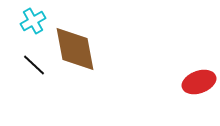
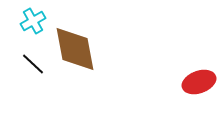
black line: moved 1 px left, 1 px up
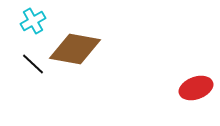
brown diamond: rotated 69 degrees counterclockwise
red ellipse: moved 3 px left, 6 px down
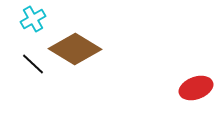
cyan cross: moved 2 px up
brown diamond: rotated 21 degrees clockwise
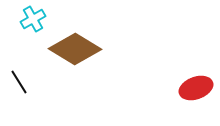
black line: moved 14 px left, 18 px down; rotated 15 degrees clockwise
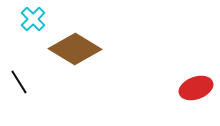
cyan cross: rotated 15 degrees counterclockwise
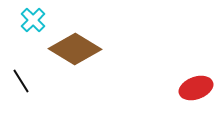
cyan cross: moved 1 px down
black line: moved 2 px right, 1 px up
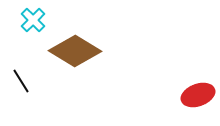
brown diamond: moved 2 px down
red ellipse: moved 2 px right, 7 px down
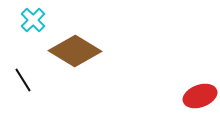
black line: moved 2 px right, 1 px up
red ellipse: moved 2 px right, 1 px down
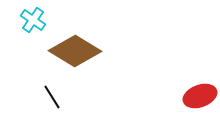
cyan cross: rotated 10 degrees counterclockwise
black line: moved 29 px right, 17 px down
